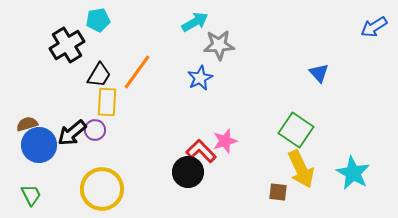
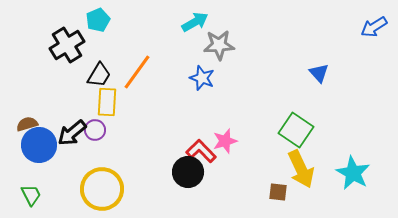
cyan pentagon: rotated 15 degrees counterclockwise
blue star: moved 2 px right; rotated 25 degrees counterclockwise
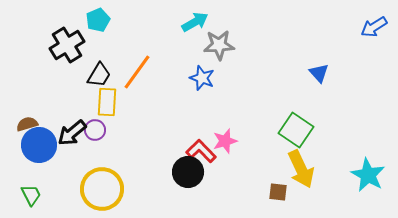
cyan star: moved 15 px right, 2 px down
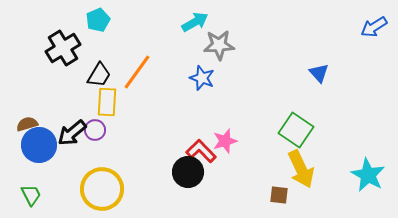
black cross: moved 4 px left, 3 px down
brown square: moved 1 px right, 3 px down
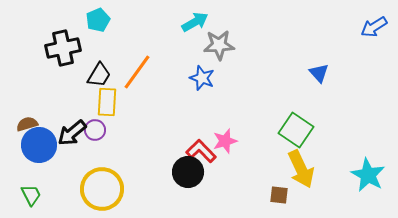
black cross: rotated 20 degrees clockwise
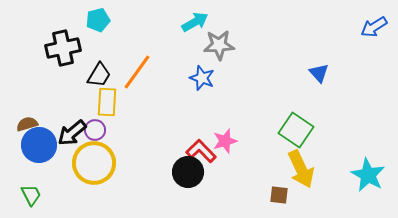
cyan pentagon: rotated 10 degrees clockwise
yellow circle: moved 8 px left, 26 px up
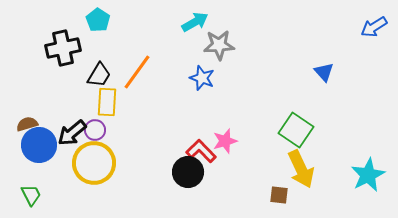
cyan pentagon: rotated 25 degrees counterclockwise
blue triangle: moved 5 px right, 1 px up
cyan star: rotated 16 degrees clockwise
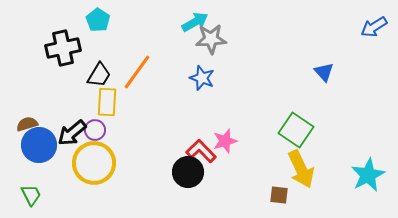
gray star: moved 8 px left, 6 px up
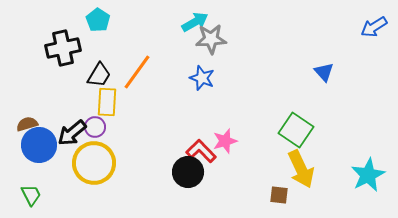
purple circle: moved 3 px up
